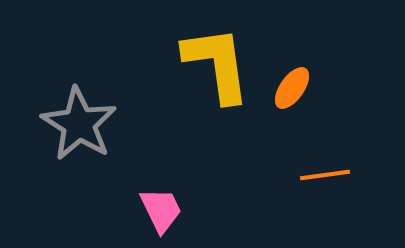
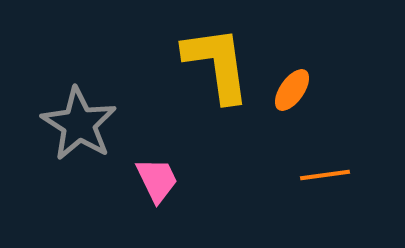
orange ellipse: moved 2 px down
pink trapezoid: moved 4 px left, 30 px up
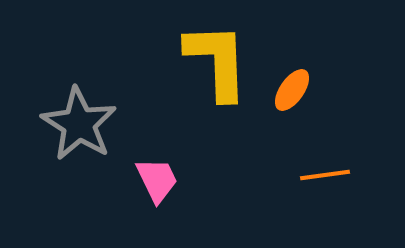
yellow L-shape: moved 3 px up; rotated 6 degrees clockwise
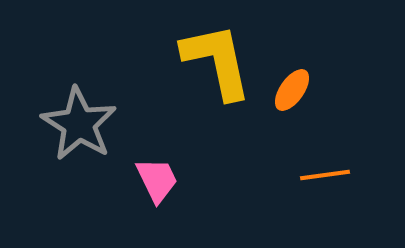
yellow L-shape: rotated 10 degrees counterclockwise
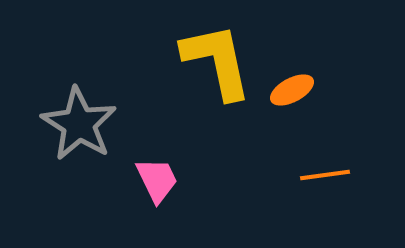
orange ellipse: rotated 27 degrees clockwise
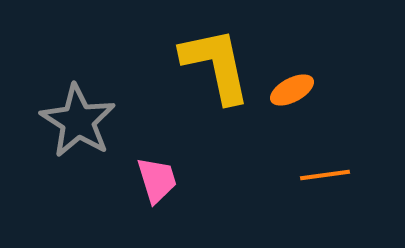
yellow L-shape: moved 1 px left, 4 px down
gray star: moved 1 px left, 3 px up
pink trapezoid: rotated 9 degrees clockwise
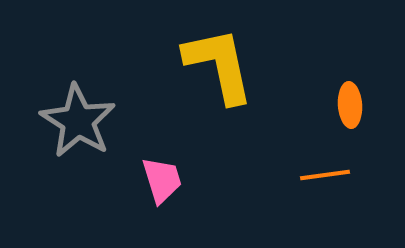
yellow L-shape: moved 3 px right
orange ellipse: moved 58 px right, 15 px down; rotated 66 degrees counterclockwise
pink trapezoid: moved 5 px right
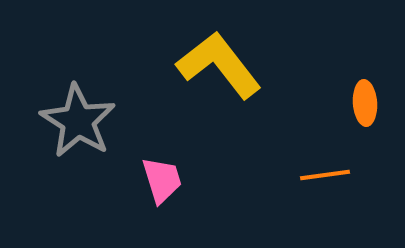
yellow L-shape: rotated 26 degrees counterclockwise
orange ellipse: moved 15 px right, 2 px up
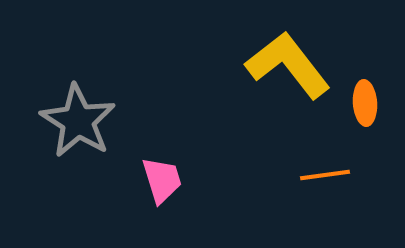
yellow L-shape: moved 69 px right
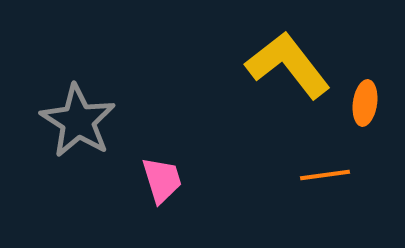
orange ellipse: rotated 12 degrees clockwise
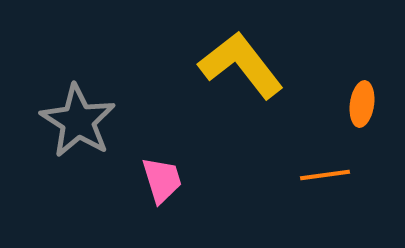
yellow L-shape: moved 47 px left
orange ellipse: moved 3 px left, 1 px down
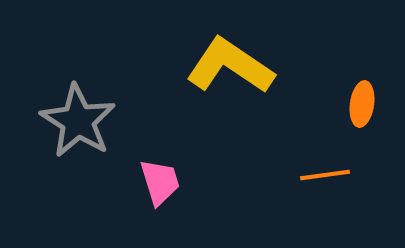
yellow L-shape: moved 11 px left, 1 px down; rotated 18 degrees counterclockwise
pink trapezoid: moved 2 px left, 2 px down
